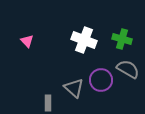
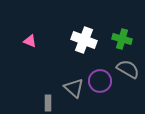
pink triangle: moved 3 px right; rotated 24 degrees counterclockwise
purple circle: moved 1 px left, 1 px down
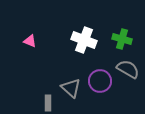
gray triangle: moved 3 px left
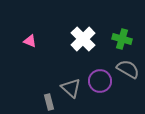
white cross: moved 1 px left, 1 px up; rotated 25 degrees clockwise
gray rectangle: moved 1 px right, 1 px up; rotated 14 degrees counterclockwise
